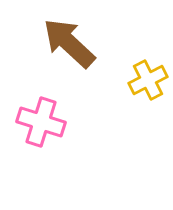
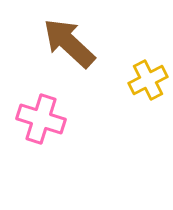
pink cross: moved 3 px up
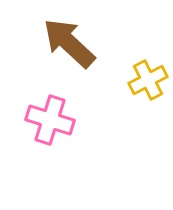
pink cross: moved 9 px right, 1 px down
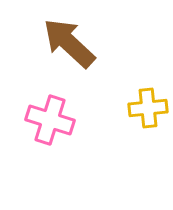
yellow cross: moved 28 px down; rotated 21 degrees clockwise
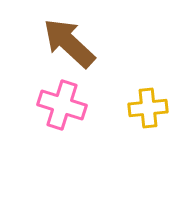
pink cross: moved 12 px right, 15 px up
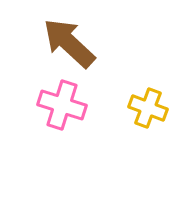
yellow cross: rotated 27 degrees clockwise
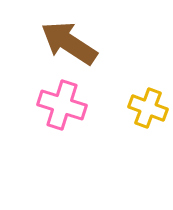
brown arrow: rotated 10 degrees counterclockwise
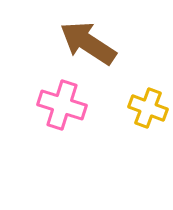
brown arrow: moved 19 px right
